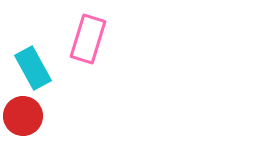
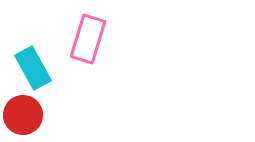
red circle: moved 1 px up
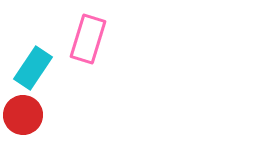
cyan rectangle: rotated 63 degrees clockwise
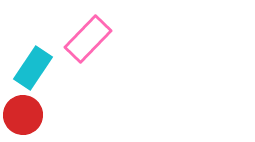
pink rectangle: rotated 27 degrees clockwise
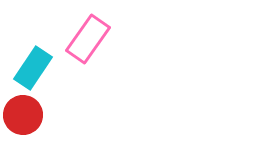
pink rectangle: rotated 9 degrees counterclockwise
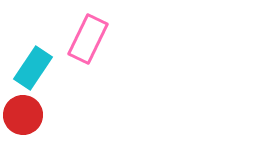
pink rectangle: rotated 9 degrees counterclockwise
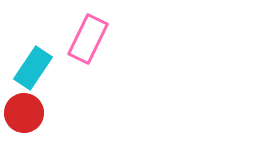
red circle: moved 1 px right, 2 px up
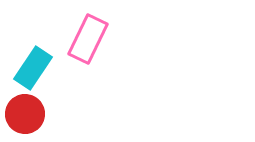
red circle: moved 1 px right, 1 px down
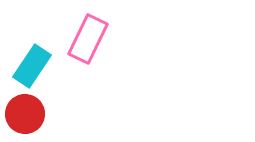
cyan rectangle: moved 1 px left, 2 px up
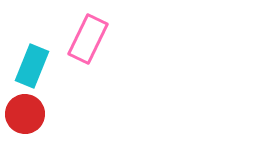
cyan rectangle: rotated 12 degrees counterclockwise
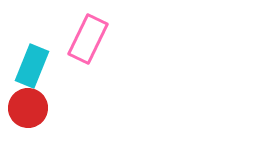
red circle: moved 3 px right, 6 px up
